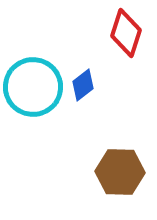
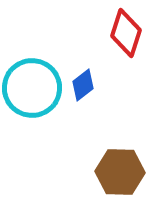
cyan circle: moved 1 px left, 1 px down
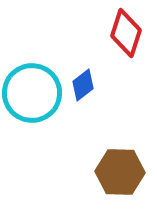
cyan circle: moved 5 px down
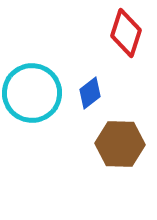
blue diamond: moved 7 px right, 8 px down
brown hexagon: moved 28 px up
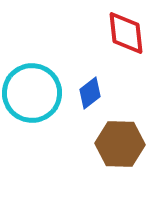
red diamond: rotated 24 degrees counterclockwise
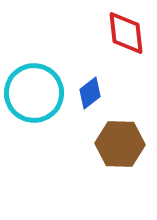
cyan circle: moved 2 px right
